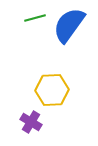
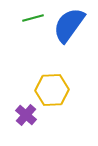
green line: moved 2 px left
purple cross: moved 5 px left, 7 px up; rotated 10 degrees clockwise
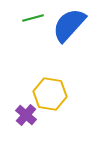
blue semicircle: rotated 6 degrees clockwise
yellow hexagon: moved 2 px left, 4 px down; rotated 12 degrees clockwise
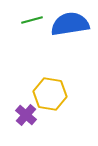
green line: moved 1 px left, 2 px down
blue semicircle: moved 1 px right, 1 px up; rotated 39 degrees clockwise
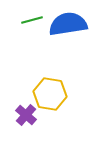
blue semicircle: moved 2 px left
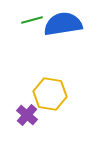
blue semicircle: moved 5 px left
purple cross: moved 1 px right
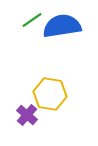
green line: rotated 20 degrees counterclockwise
blue semicircle: moved 1 px left, 2 px down
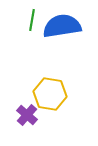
green line: rotated 45 degrees counterclockwise
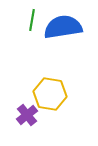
blue semicircle: moved 1 px right, 1 px down
purple cross: rotated 10 degrees clockwise
